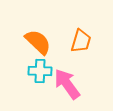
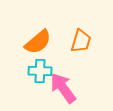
orange semicircle: rotated 96 degrees clockwise
pink arrow: moved 4 px left, 4 px down
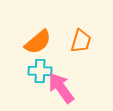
pink arrow: moved 2 px left
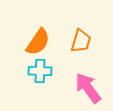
orange semicircle: rotated 16 degrees counterclockwise
pink arrow: moved 27 px right
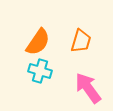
cyan cross: rotated 15 degrees clockwise
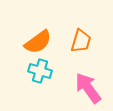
orange semicircle: rotated 20 degrees clockwise
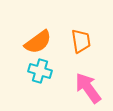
orange trapezoid: rotated 25 degrees counterclockwise
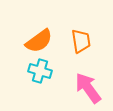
orange semicircle: moved 1 px right, 1 px up
